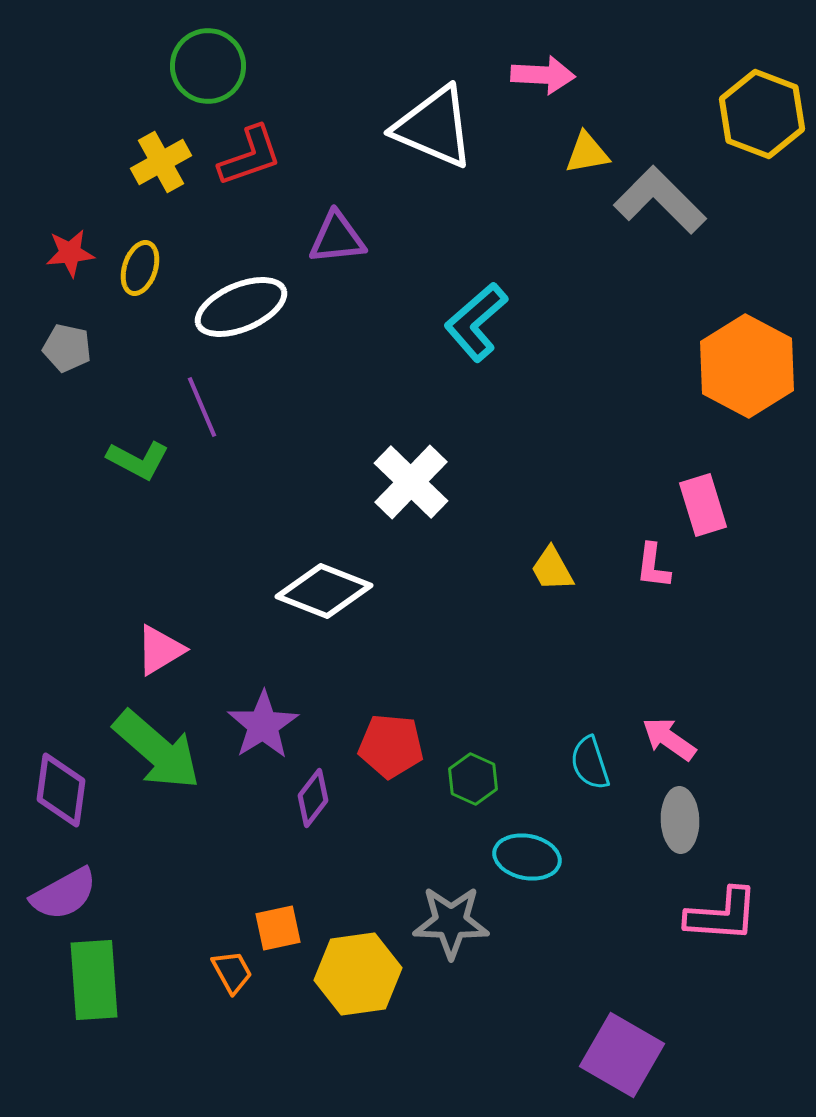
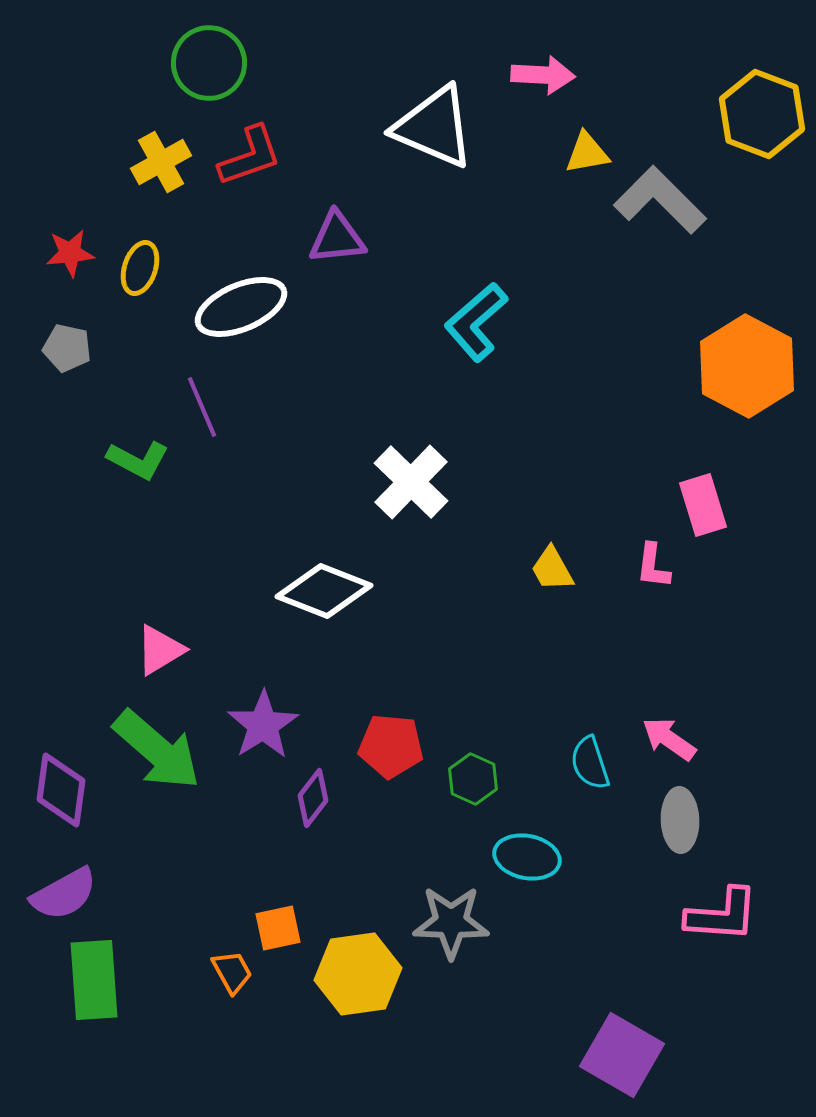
green circle at (208, 66): moved 1 px right, 3 px up
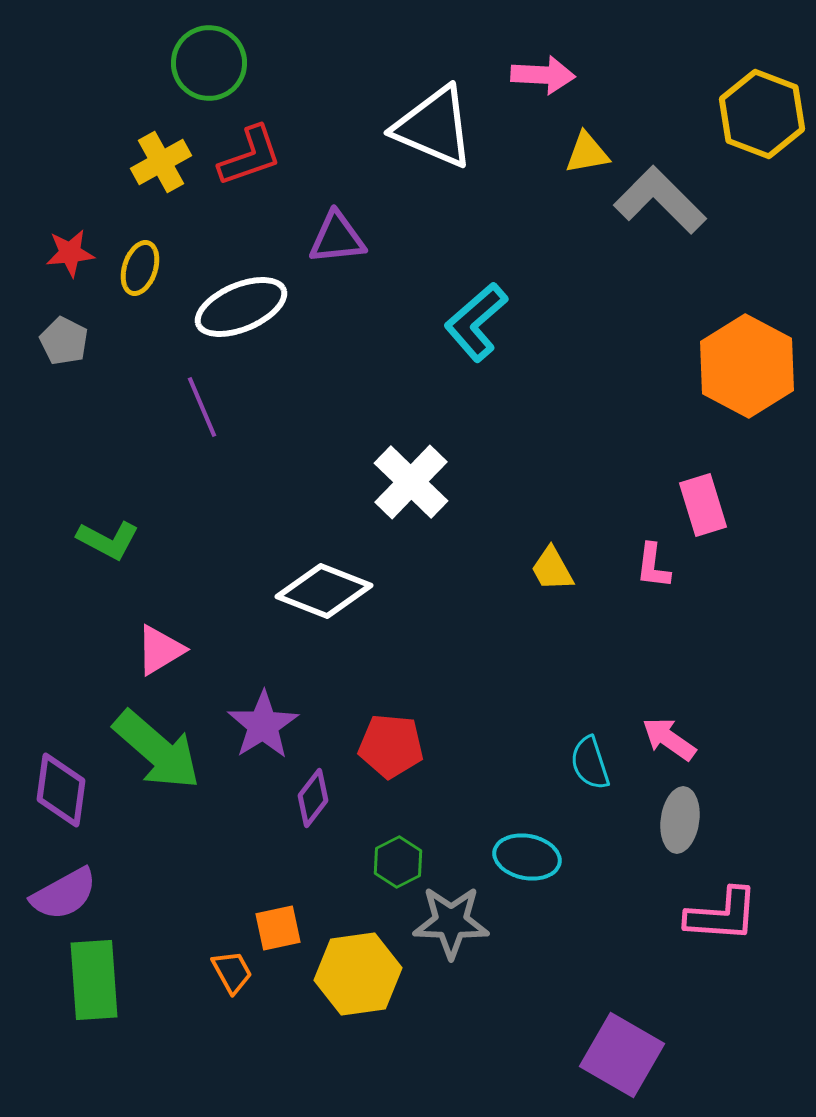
gray pentagon at (67, 348): moved 3 px left, 7 px up; rotated 15 degrees clockwise
green L-shape at (138, 460): moved 30 px left, 80 px down
green hexagon at (473, 779): moved 75 px left, 83 px down; rotated 9 degrees clockwise
gray ellipse at (680, 820): rotated 10 degrees clockwise
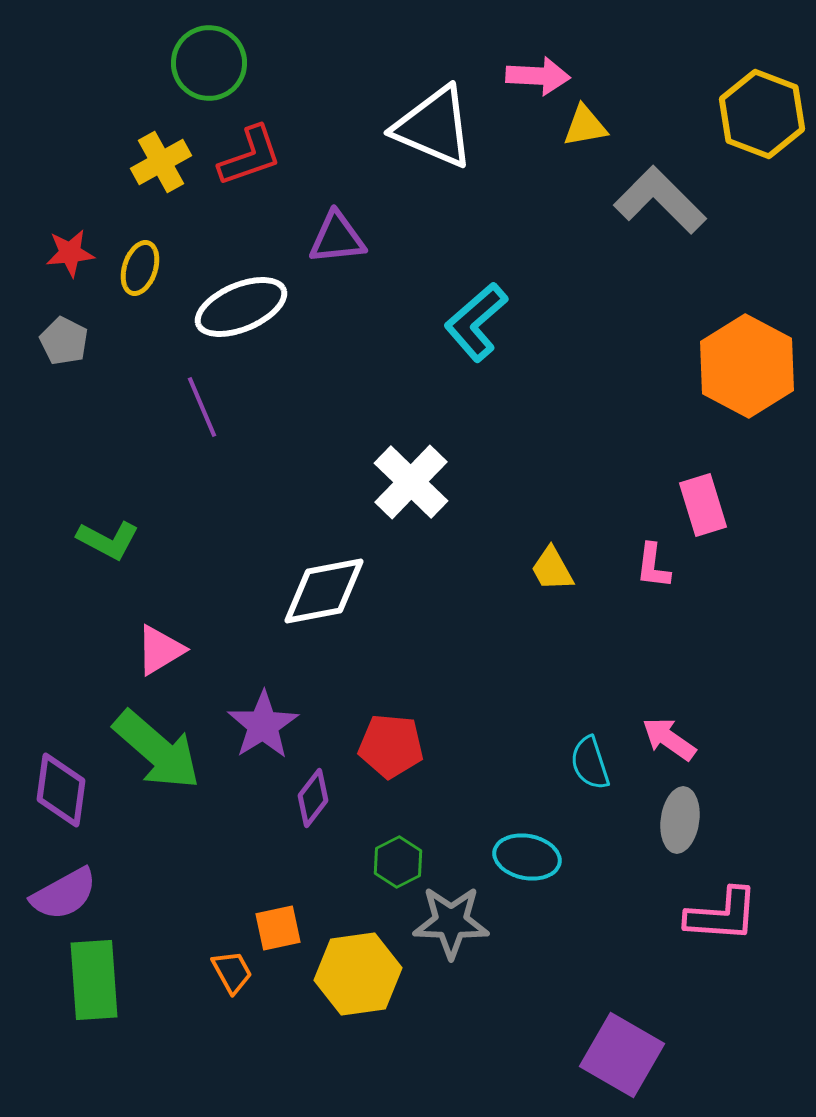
pink arrow at (543, 75): moved 5 px left, 1 px down
yellow triangle at (587, 153): moved 2 px left, 27 px up
white diamond at (324, 591): rotated 32 degrees counterclockwise
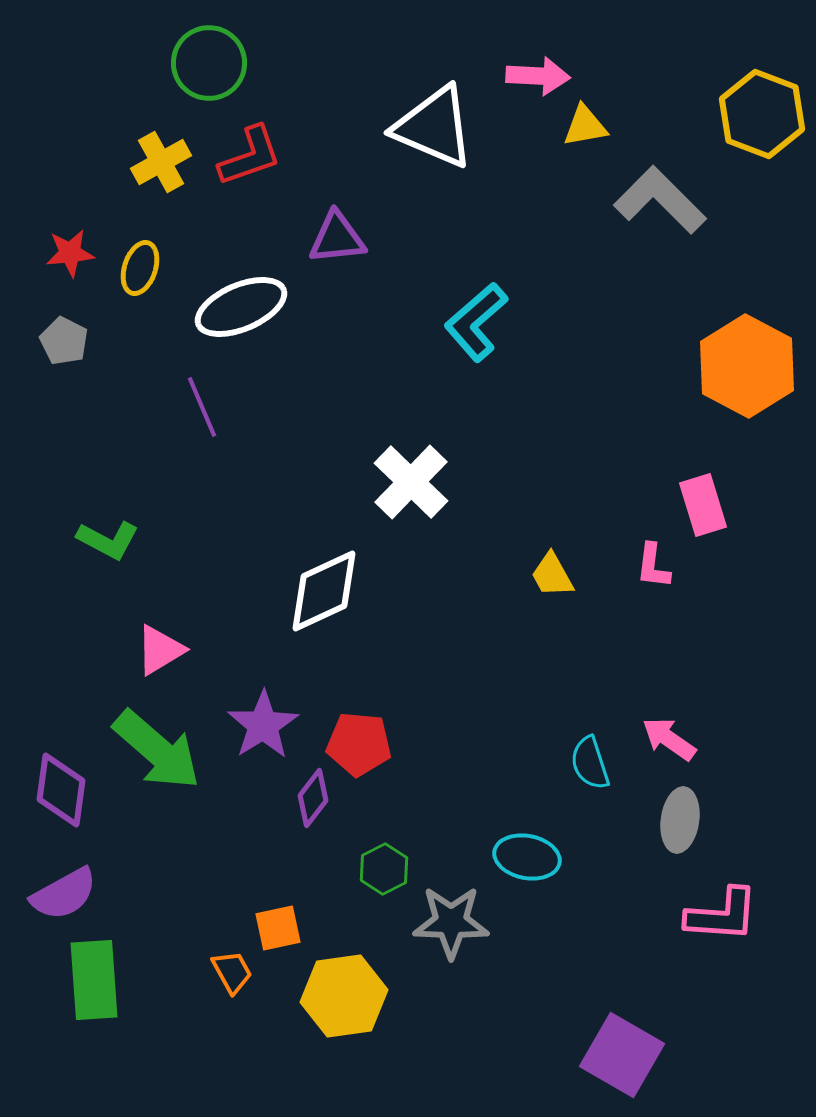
yellow trapezoid at (552, 569): moved 6 px down
white diamond at (324, 591): rotated 14 degrees counterclockwise
red pentagon at (391, 746): moved 32 px left, 2 px up
green hexagon at (398, 862): moved 14 px left, 7 px down
yellow hexagon at (358, 974): moved 14 px left, 22 px down
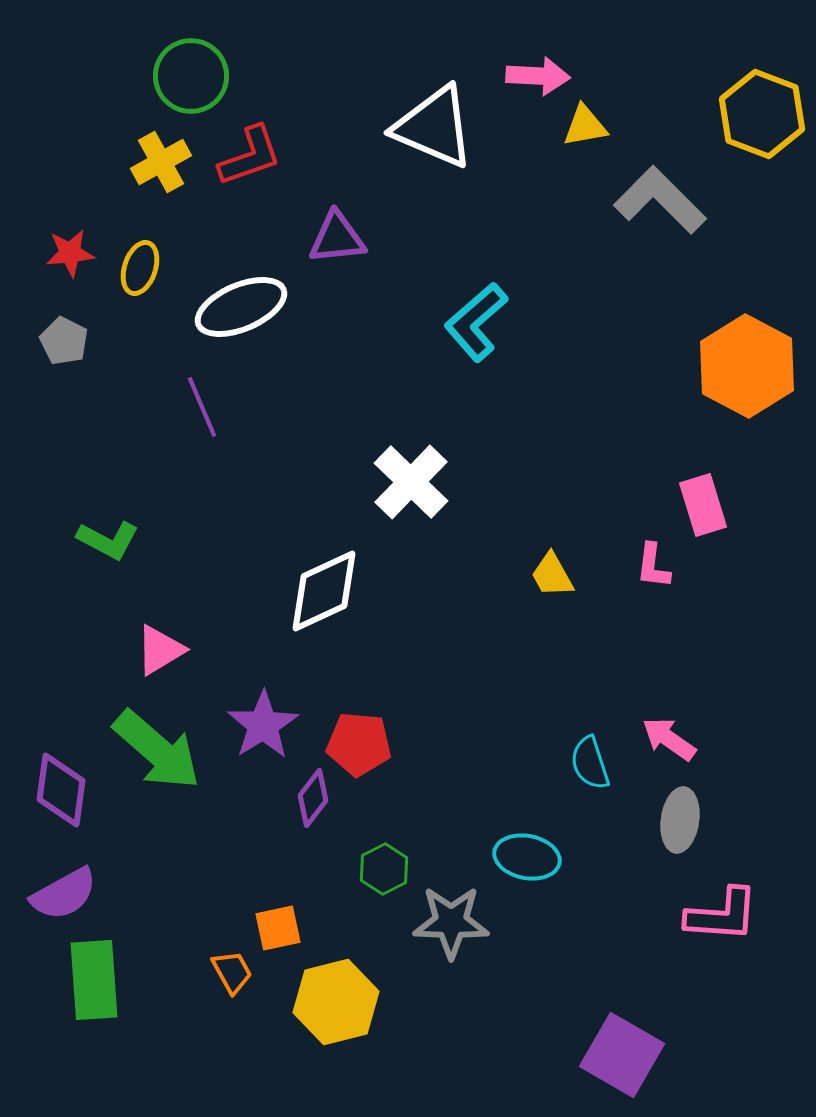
green circle at (209, 63): moved 18 px left, 13 px down
yellow hexagon at (344, 996): moved 8 px left, 6 px down; rotated 6 degrees counterclockwise
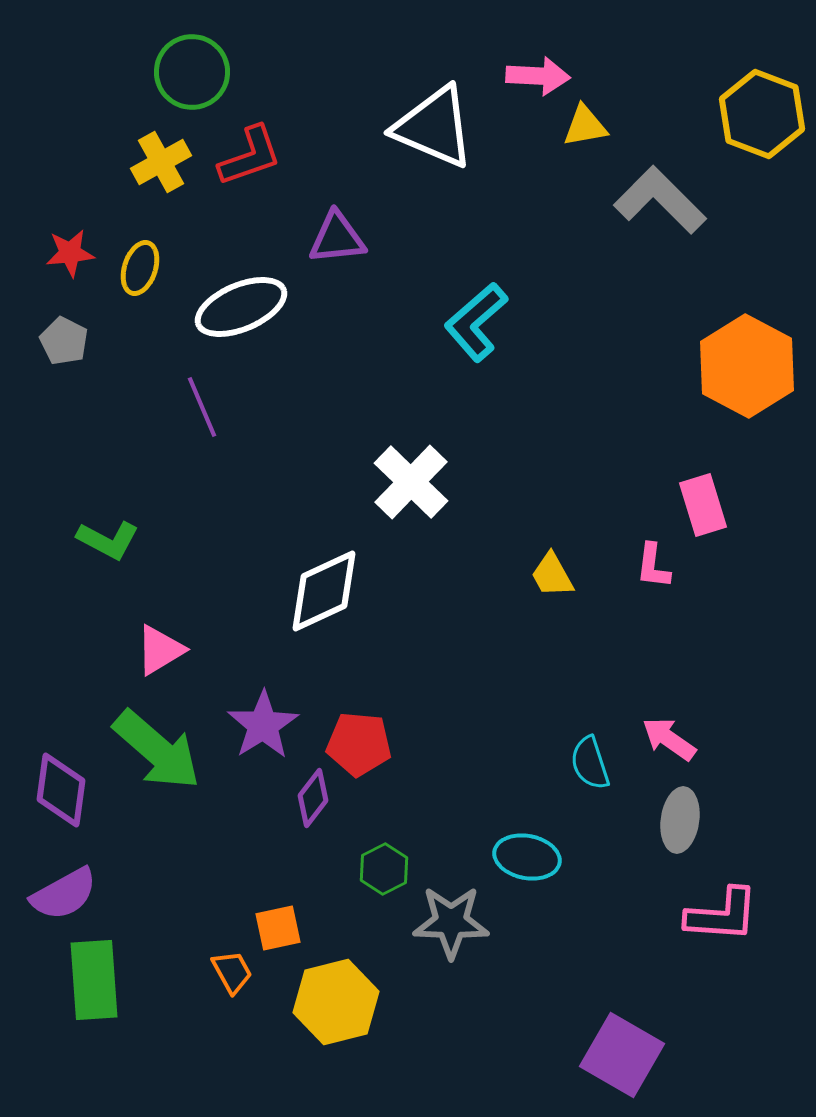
green circle at (191, 76): moved 1 px right, 4 px up
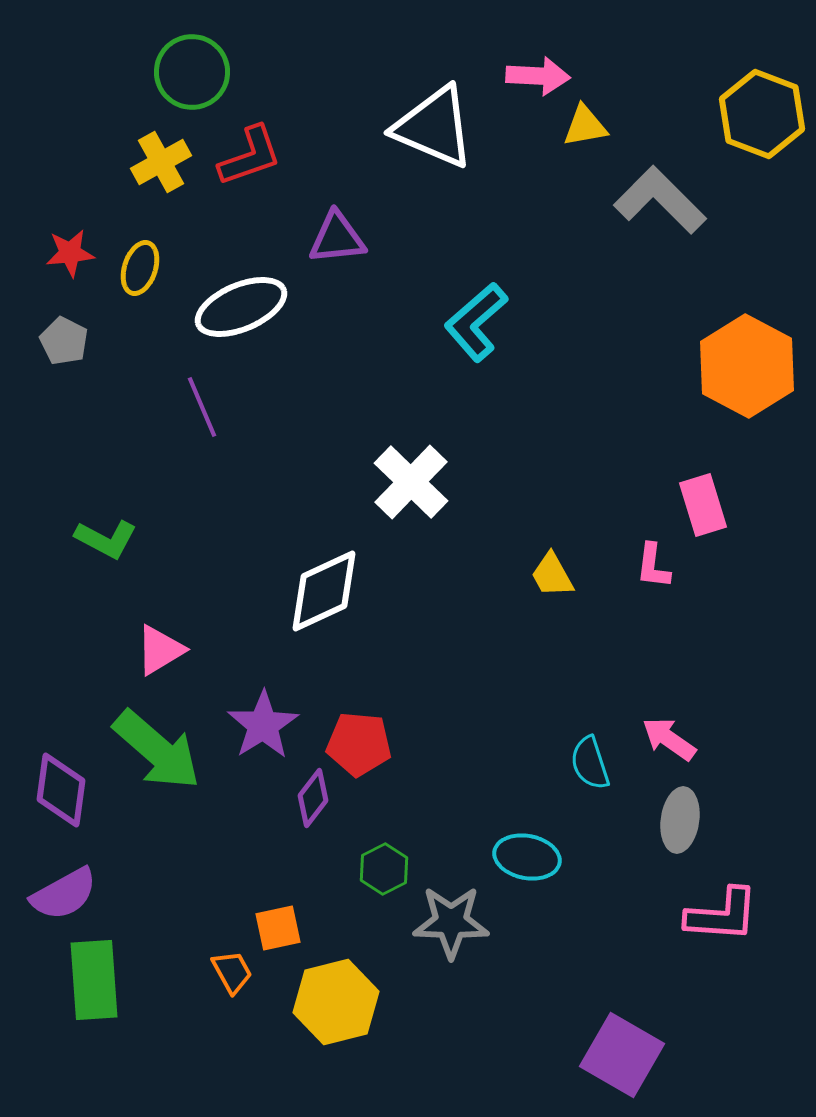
green L-shape at (108, 540): moved 2 px left, 1 px up
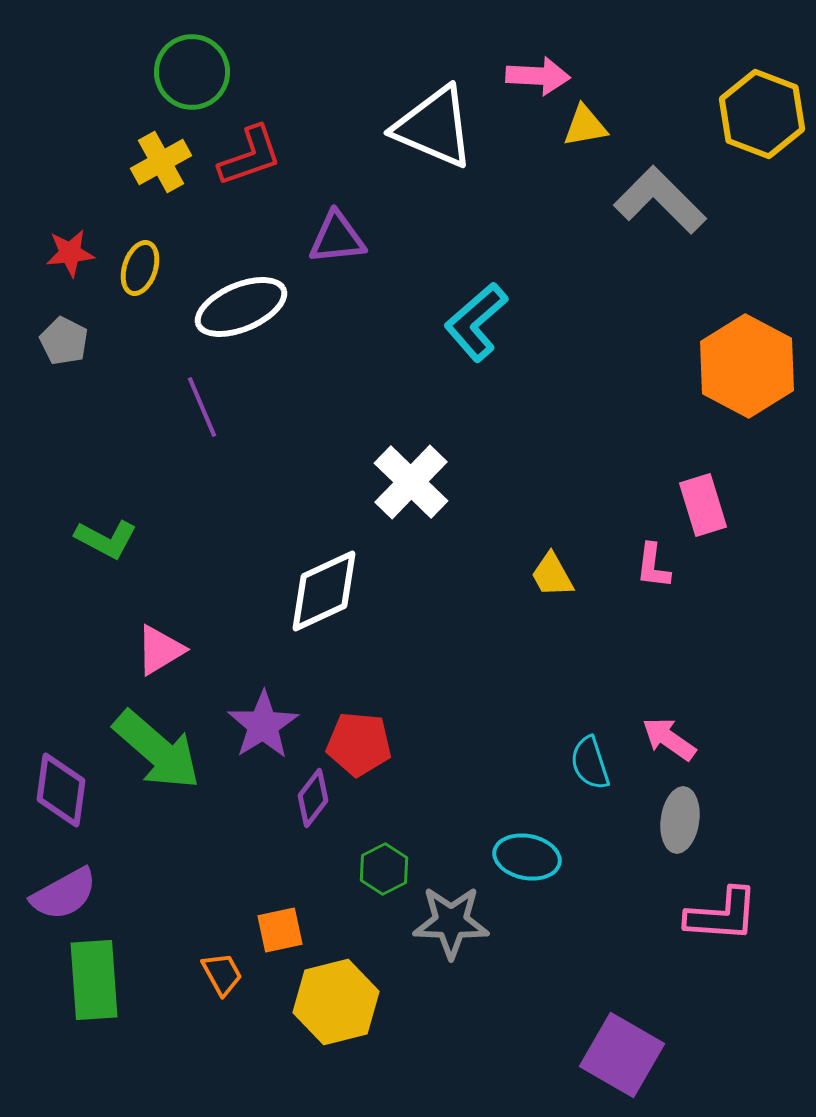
orange square at (278, 928): moved 2 px right, 2 px down
orange trapezoid at (232, 972): moved 10 px left, 2 px down
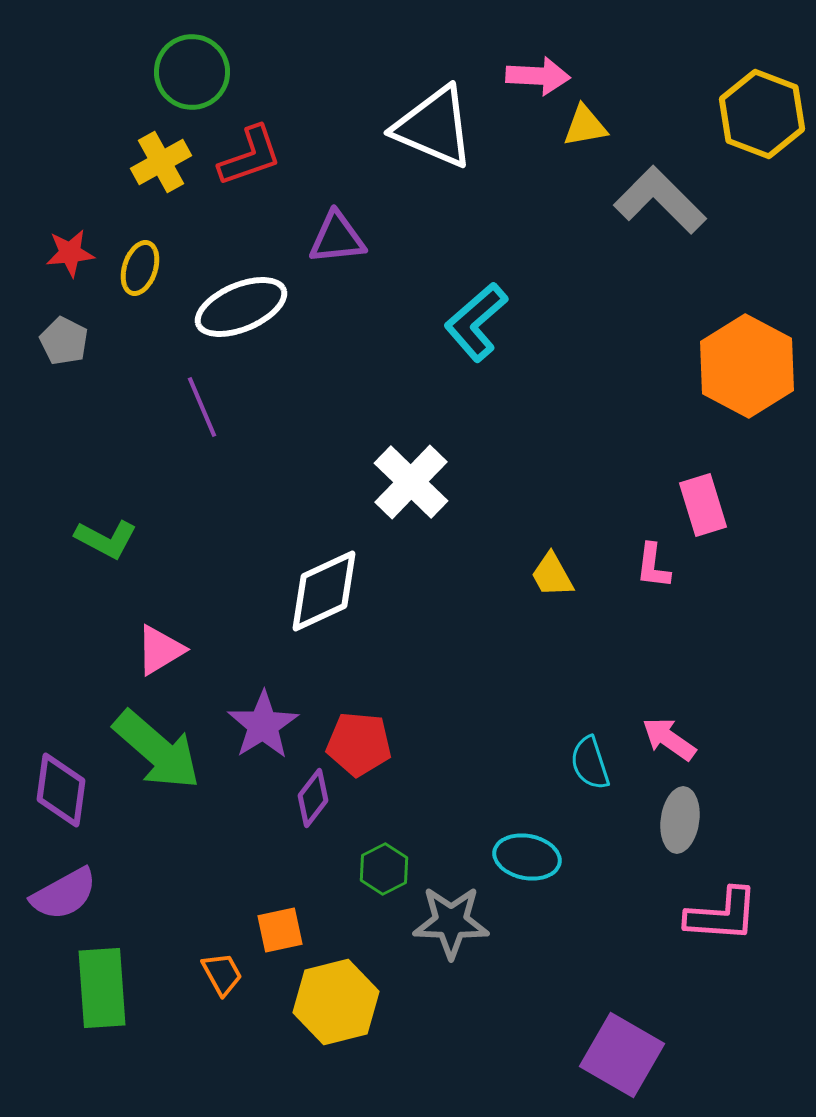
green rectangle at (94, 980): moved 8 px right, 8 px down
